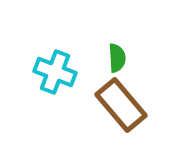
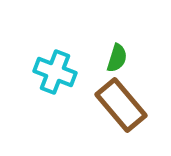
green semicircle: rotated 20 degrees clockwise
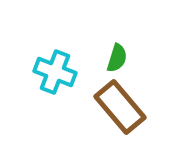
brown rectangle: moved 1 px left, 2 px down
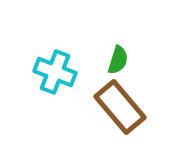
green semicircle: moved 1 px right, 2 px down
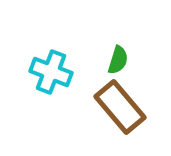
cyan cross: moved 4 px left
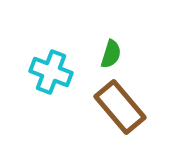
green semicircle: moved 7 px left, 6 px up
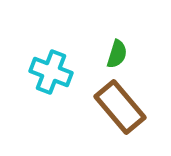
green semicircle: moved 6 px right
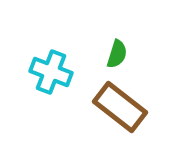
brown rectangle: rotated 12 degrees counterclockwise
